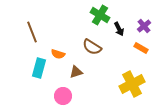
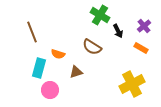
black arrow: moved 1 px left, 2 px down
pink circle: moved 13 px left, 6 px up
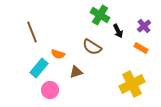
cyan rectangle: rotated 24 degrees clockwise
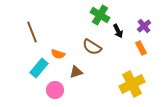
orange rectangle: rotated 32 degrees clockwise
pink circle: moved 5 px right
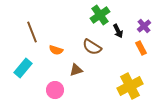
green cross: rotated 24 degrees clockwise
orange semicircle: moved 2 px left, 4 px up
cyan rectangle: moved 16 px left
brown triangle: moved 2 px up
yellow cross: moved 2 px left, 2 px down
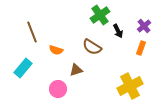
orange rectangle: rotated 48 degrees clockwise
pink circle: moved 3 px right, 1 px up
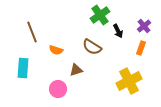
cyan rectangle: rotated 36 degrees counterclockwise
yellow cross: moved 1 px left, 5 px up
